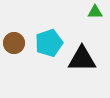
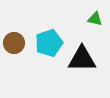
green triangle: moved 7 px down; rotated 14 degrees clockwise
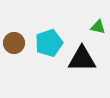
green triangle: moved 3 px right, 8 px down
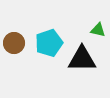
green triangle: moved 3 px down
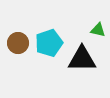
brown circle: moved 4 px right
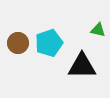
black triangle: moved 7 px down
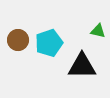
green triangle: moved 1 px down
brown circle: moved 3 px up
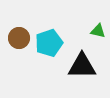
brown circle: moved 1 px right, 2 px up
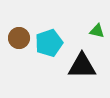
green triangle: moved 1 px left
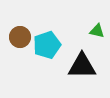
brown circle: moved 1 px right, 1 px up
cyan pentagon: moved 2 px left, 2 px down
